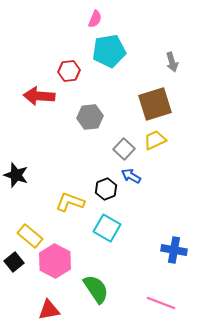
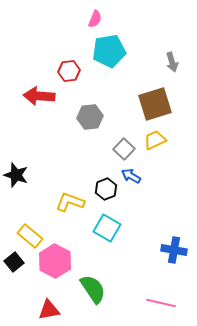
green semicircle: moved 3 px left
pink line: rotated 8 degrees counterclockwise
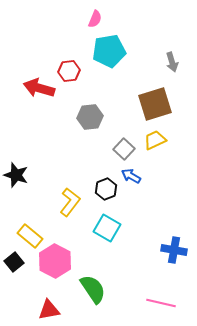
red arrow: moved 8 px up; rotated 12 degrees clockwise
yellow L-shape: rotated 108 degrees clockwise
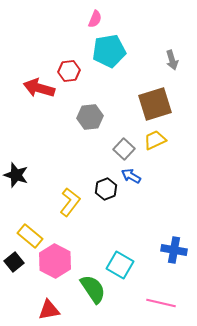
gray arrow: moved 2 px up
cyan square: moved 13 px right, 37 px down
